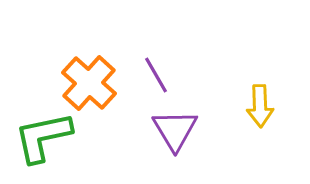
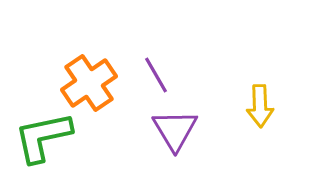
orange cross: rotated 14 degrees clockwise
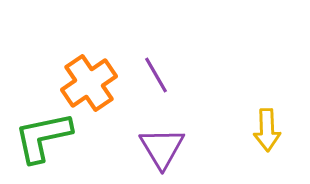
yellow arrow: moved 7 px right, 24 px down
purple triangle: moved 13 px left, 18 px down
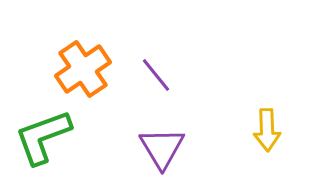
purple line: rotated 9 degrees counterclockwise
orange cross: moved 6 px left, 14 px up
green L-shape: rotated 8 degrees counterclockwise
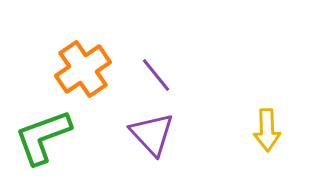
purple triangle: moved 10 px left, 14 px up; rotated 12 degrees counterclockwise
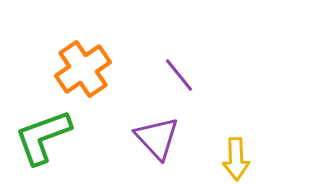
purple line: moved 23 px right
yellow arrow: moved 31 px left, 29 px down
purple triangle: moved 5 px right, 4 px down
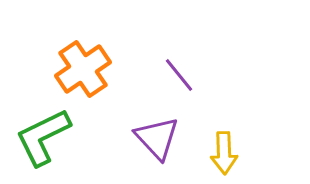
green L-shape: rotated 6 degrees counterclockwise
yellow arrow: moved 12 px left, 6 px up
